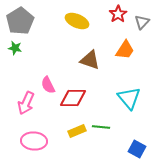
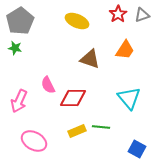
gray triangle: moved 7 px up; rotated 28 degrees clockwise
brown triangle: moved 1 px up
pink arrow: moved 7 px left, 2 px up
pink ellipse: rotated 25 degrees clockwise
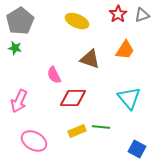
pink semicircle: moved 6 px right, 10 px up
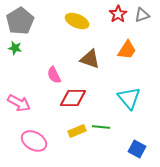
orange trapezoid: moved 2 px right
pink arrow: moved 2 px down; rotated 85 degrees counterclockwise
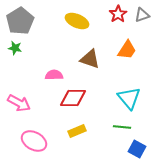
pink semicircle: rotated 114 degrees clockwise
green line: moved 21 px right
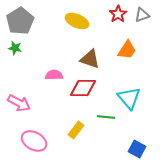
red diamond: moved 10 px right, 10 px up
green line: moved 16 px left, 10 px up
yellow rectangle: moved 1 px left, 1 px up; rotated 30 degrees counterclockwise
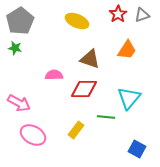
red diamond: moved 1 px right, 1 px down
cyan triangle: rotated 20 degrees clockwise
pink ellipse: moved 1 px left, 6 px up
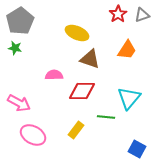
yellow ellipse: moved 12 px down
red diamond: moved 2 px left, 2 px down
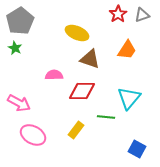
green star: rotated 16 degrees clockwise
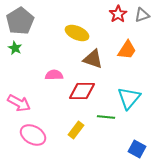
brown triangle: moved 3 px right
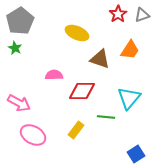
orange trapezoid: moved 3 px right
brown triangle: moved 7 px right
blue square: moved 1 px left, 5 px down; rotated 30 degrees clockwise
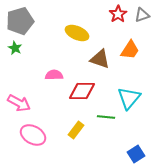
gray pentagon: rotated 16 degrees clockwise
